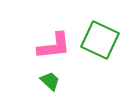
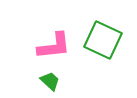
green square: moved 3 px right
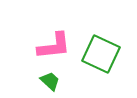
green square: moved 2 px left, 14 px down
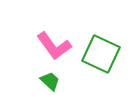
pink L-shape: rotated 60 degrees clockwise
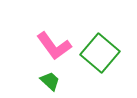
green square: moved 1 px left, 1 px up; rotated 15 degrees clockwise
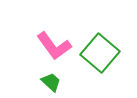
green trapezoid: moved 1 px right, 1 px down
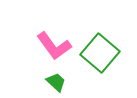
green trapezoid: moved 5 px right
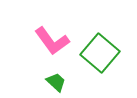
pink L-shape: moved 2 px left, 5 px up
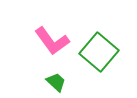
green square: moved 1 px left, 1 px up
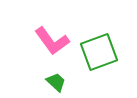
green square: rotated 30 degrees clockwise
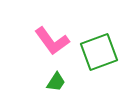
green trapezoid: rotated 80 degrees clockwise
